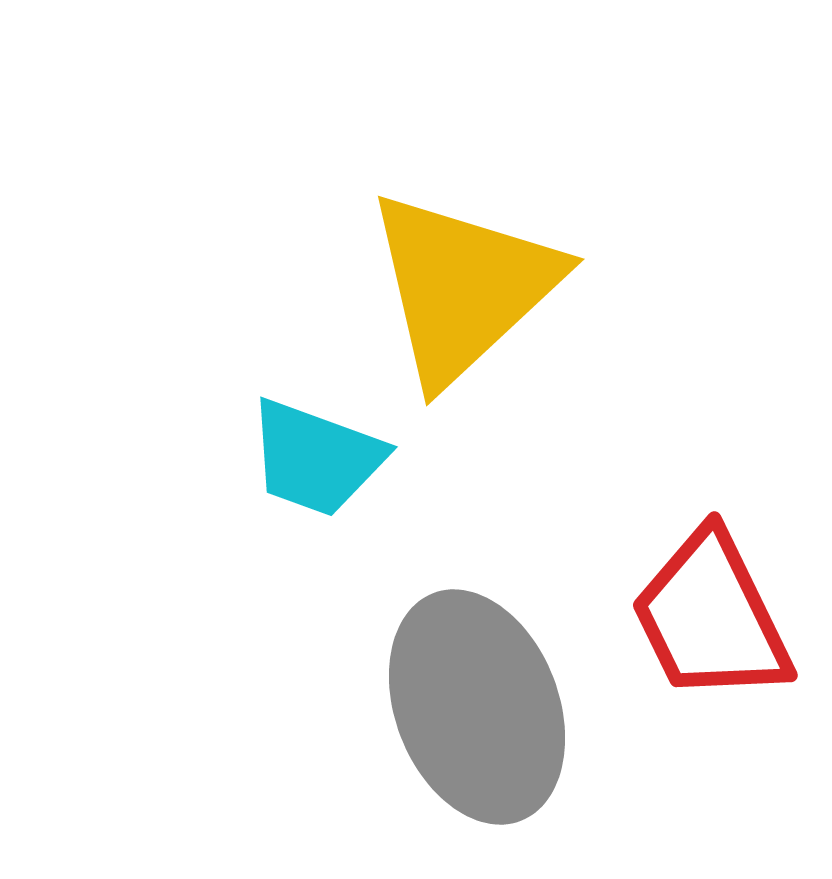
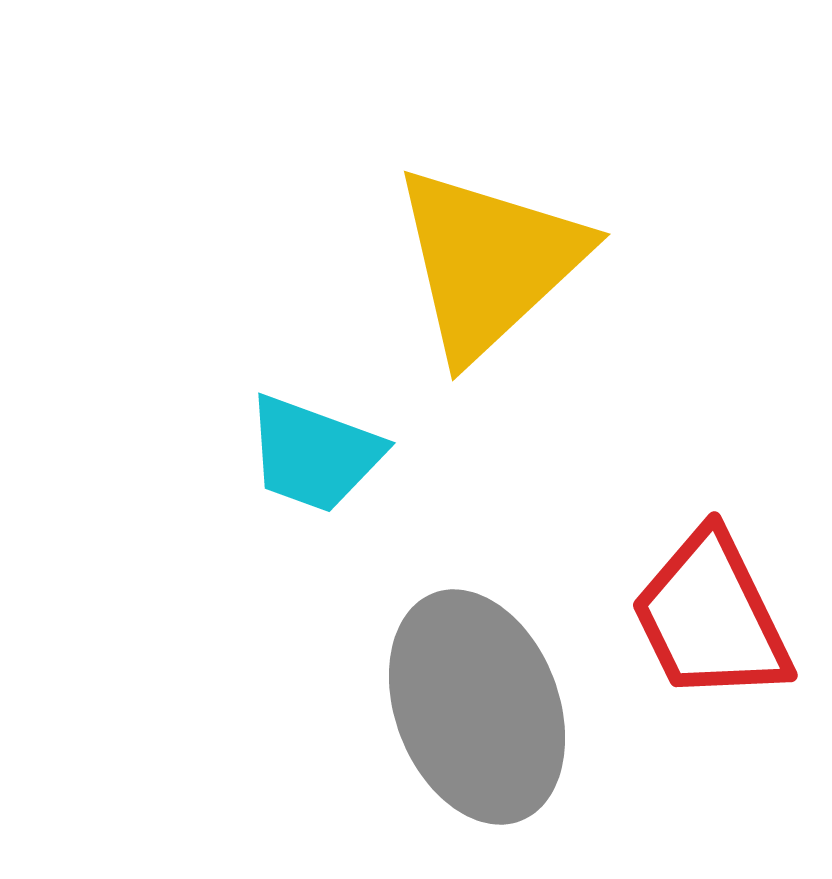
yellow triangle: moved 26 px right, 25 px up
cyan trapezoid: moved 2 px left, 4 px up
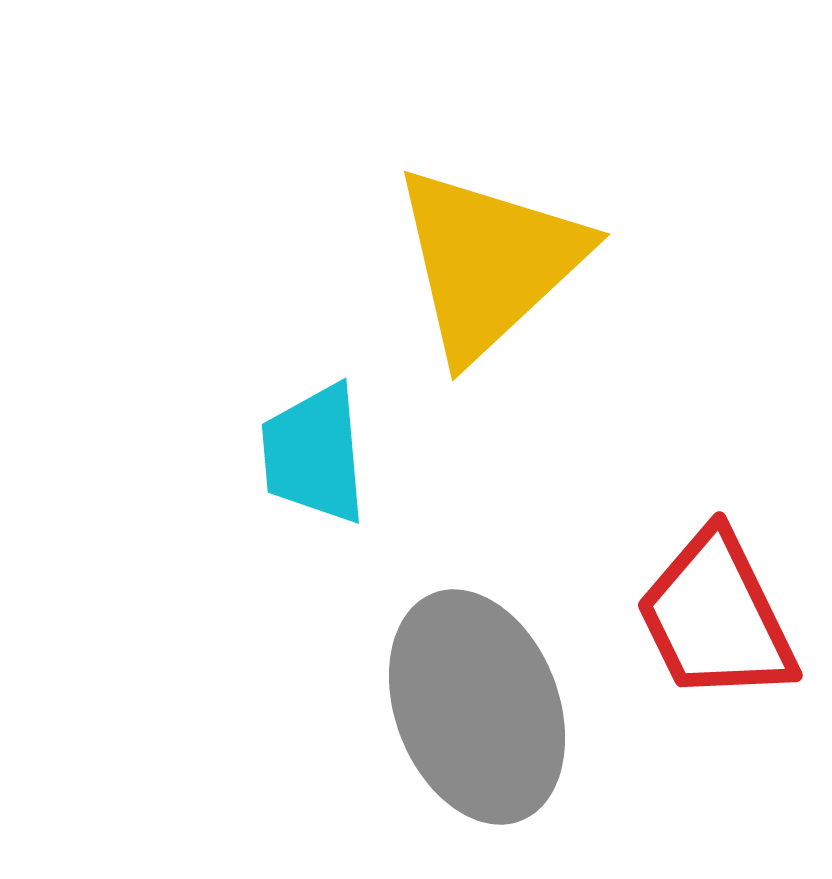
cyan trapezoid: rotated 65 degrees clockwise
red trapezoid: moved 5 px right
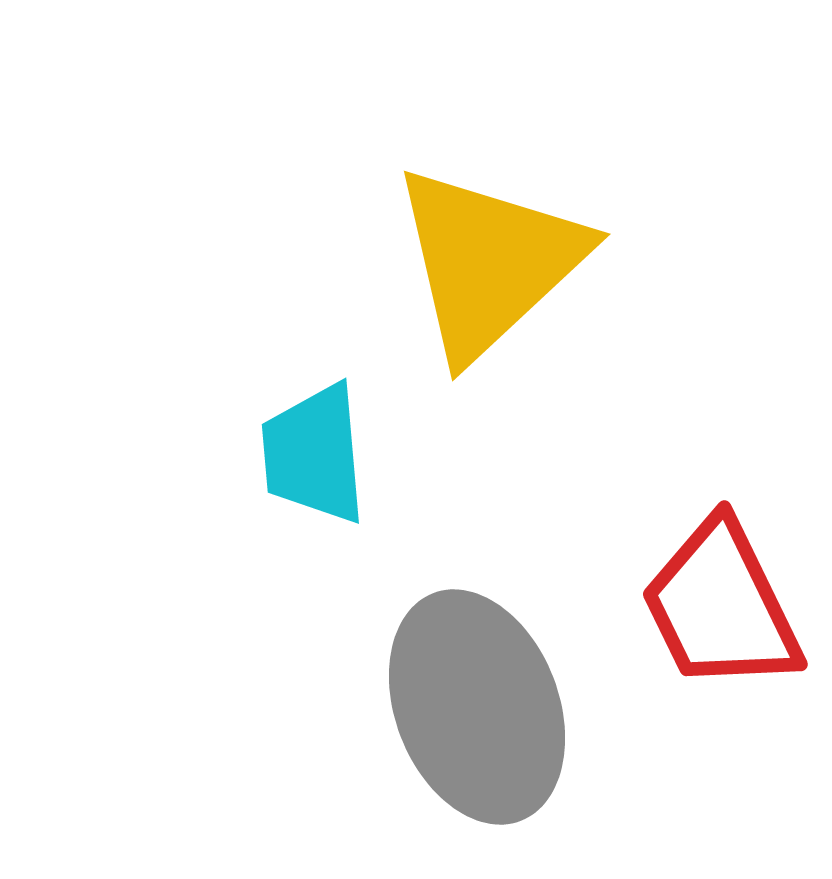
red trapezoid: moved 5 px right, 11 px up
